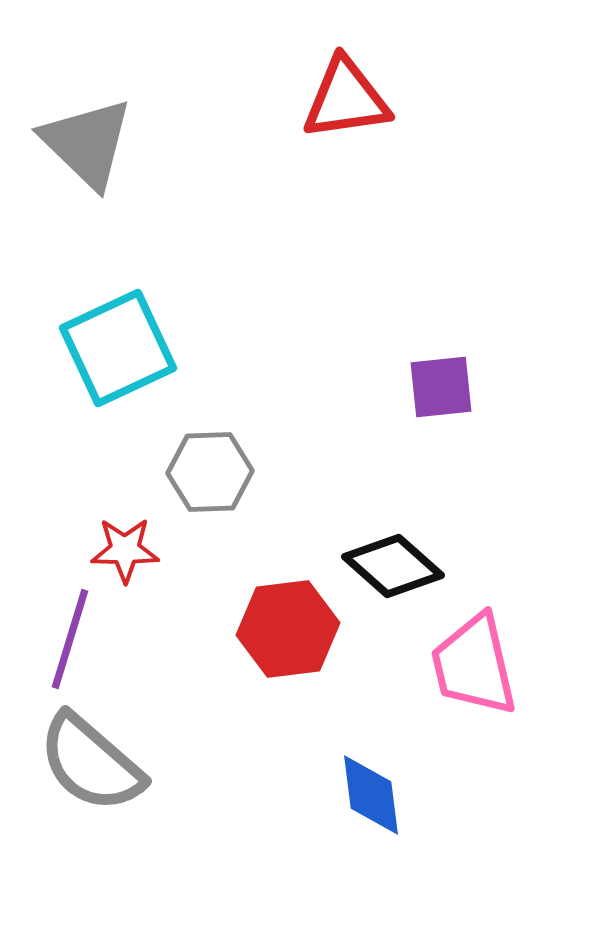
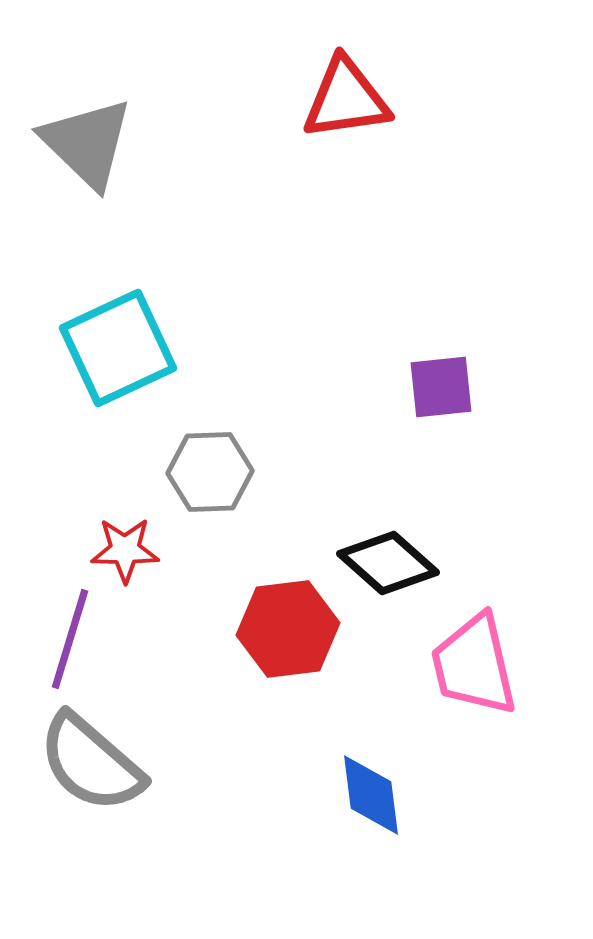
black diamond: moved 5 px left, 3 px up
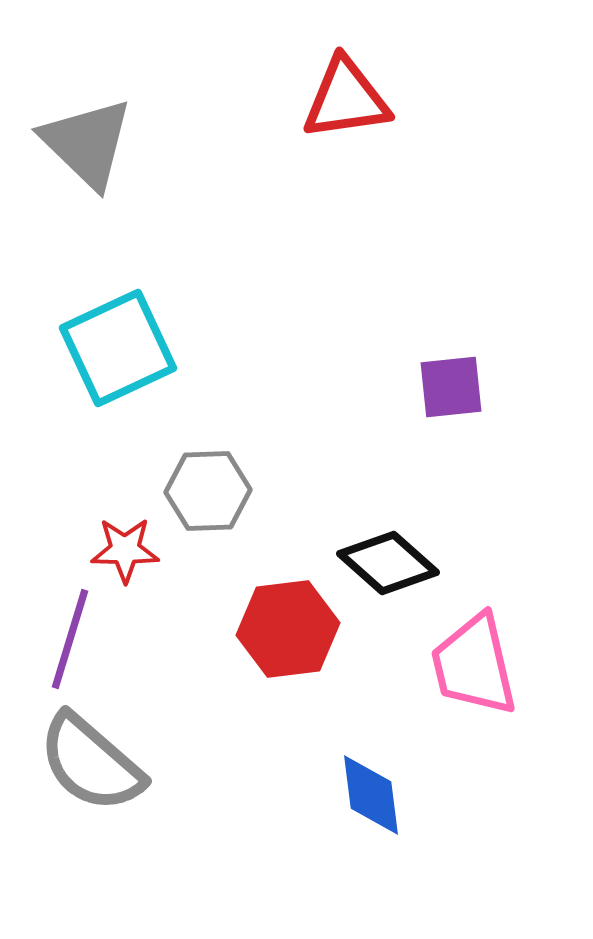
purple square: moved 10 px right
gray hexagon: moved 2 px left, 19 px down
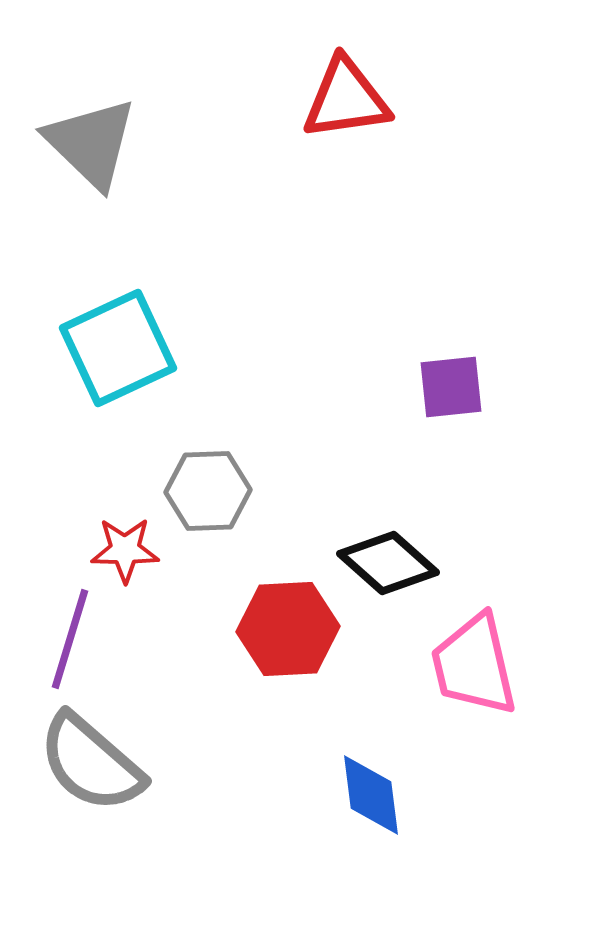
gray triangle: moved 4 px right
red hexagon: rotated 4 degrees clockwise
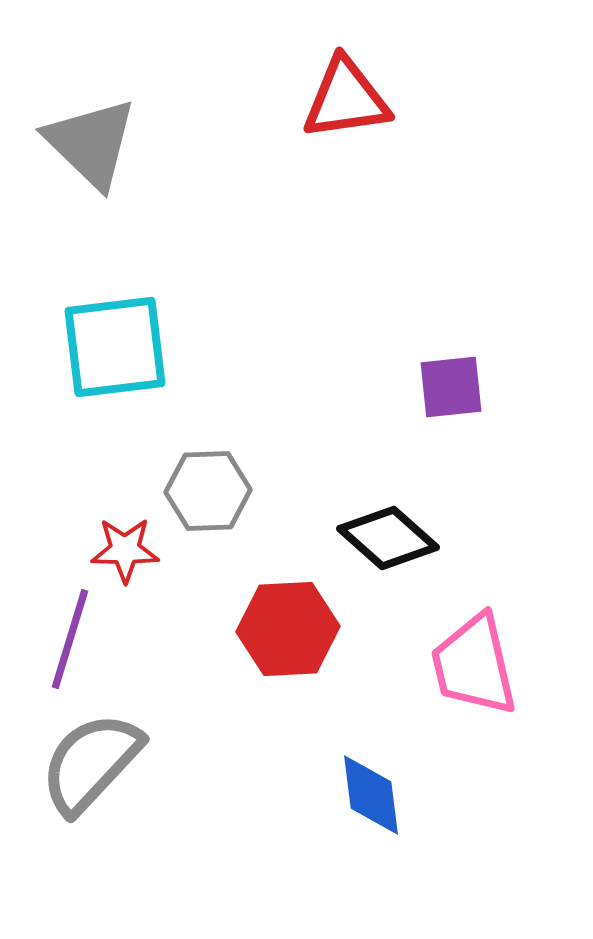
cyan square: moved 3 px left, 1 px up; rotated 18 degrees clockwise
black diamond: moved 25 px up
gray semicircle: rotated 92 degrees clockwise
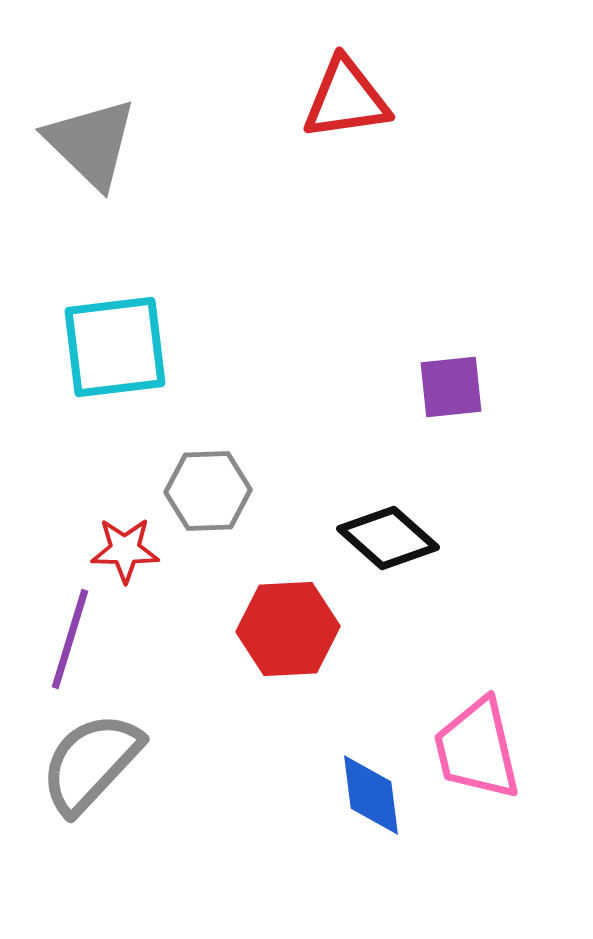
pink trapezoid: moved 3 px right, 84 px down
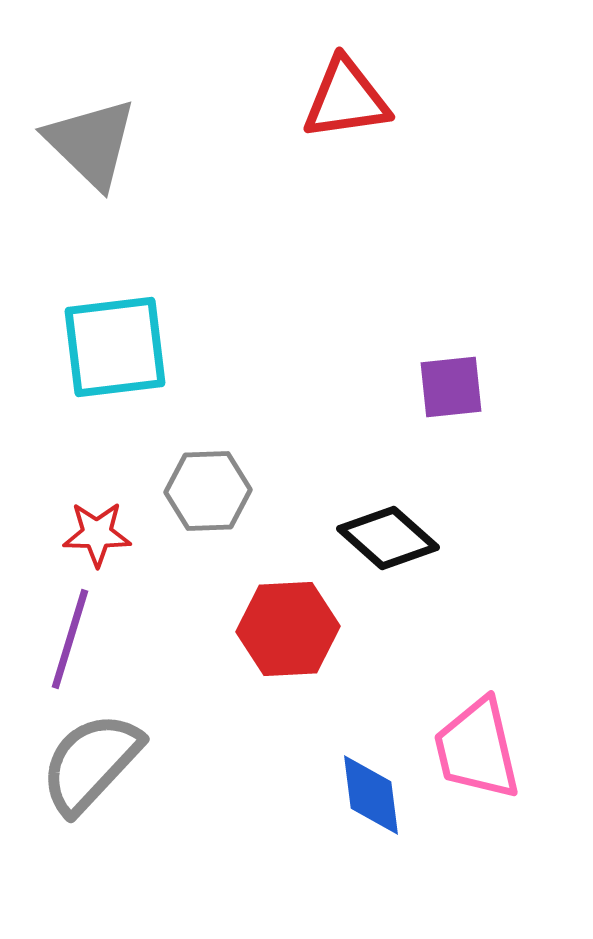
red star: moved 28 px left, 16 px up
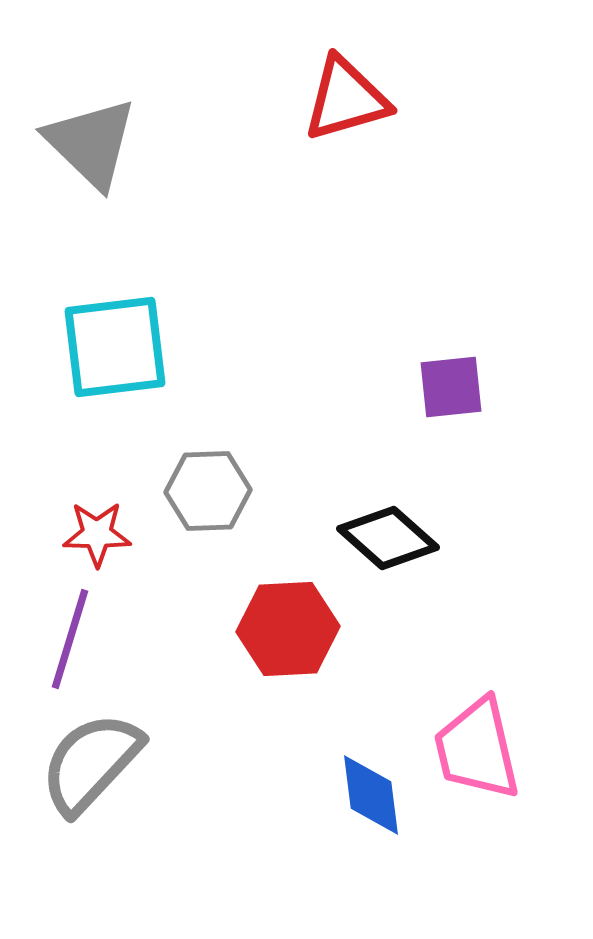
red triangle: rotated 8 degrees counterclockwise
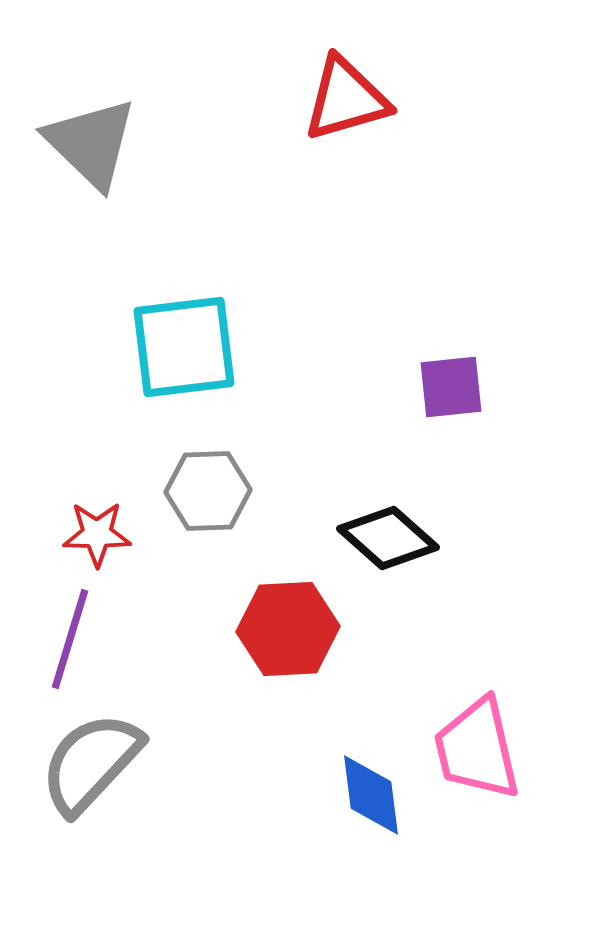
cyan square: moved 69 px right
